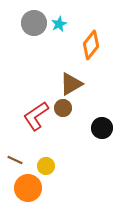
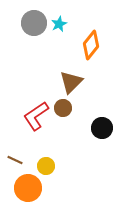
brown triangle: moved 2 px up; rotated 15 degrees counterclockwise
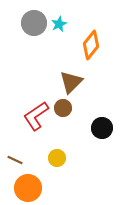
yellow circle: moved 11 px right, 8 px up
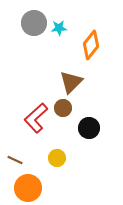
cyan star: moved 4 px down; rotated 21 degrees clockwise
red L-shape: moved 2 px down; rotated 8 degrees counterclockwise
black circle: moved 13 px left
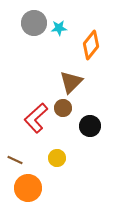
black circle: moved 1 px right, 2 px up
